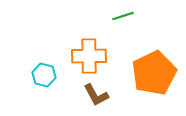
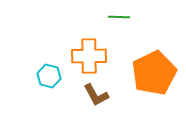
green line: moved 4 px left, 1 px down; rotated 20 degrees clockwise
cyan hexagon: moved 5 px right, 1 px down
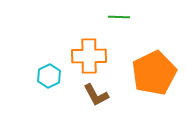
cyan hexagon: rotated 20 degrees clockwise
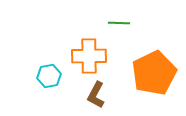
green line: moved 6 px down
cyan hexagon: rotated 15 degrees clockwise
brown L-shape: rotated 56 degrees clockwise
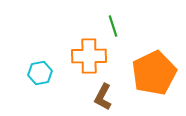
green line: moved 6 px left, 3 px down; rotated 70 degrees clockwise
cyan hexagon: moved 9 px left, 3 px up
brown L-shape: moved 7 px right, 2 px down
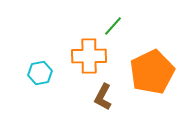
green line: rotated 60 degrees clockwise
orange pentagon: moved 2 px left, 1 px up
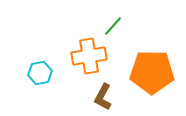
orange cross: rotated 8 degrees counterclockwise
orange pentagon: rotated 27 degrees clockwise
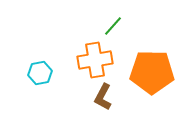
orange cross: moved 6 px right, 4 px down
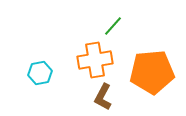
orange pentagon: rotated 6 degrees counterclockwise
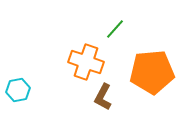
green line: moved 2 px right, 3 px down
orange cross: moved 9 px left, 2 px down; rotated 28 degrees clockwise
cyan hexagon: moved 22 px left, 17 px down
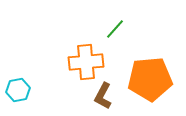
orange cross: rotated 24 degrees counterclockwise
orange pentagon: moved 2 px left, 7 px down
brown L-shape: moved 1 px up
